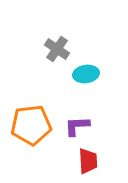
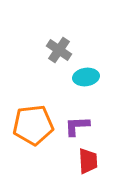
gray cross: moved 2 px right, 1 px down
cyan ellipse: moved 3 px down
orange pentagon: moved 2 px right
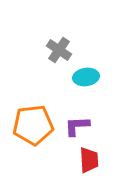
red trapezoid: moved 1 px right, 1 px up
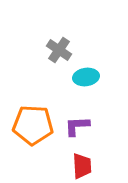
orange pentagon: rotated 9 degrees clockwise
red trapezoid: moved 7 px left, 6 px down
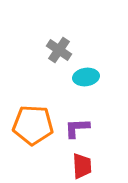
purple L-shape: moved 2 px down
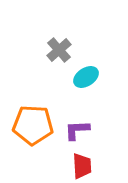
gray cross: rotated 15 degrees clockwise
cyan ellipse: rotated 25 degrees counterclockwise
purple L-shape: moved 2 px down
